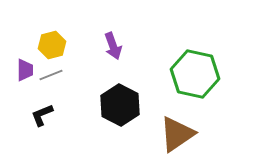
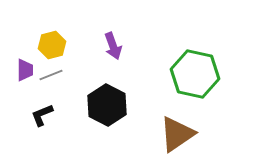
black hexagon: moved 13 px left
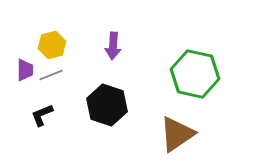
purple arrow: rotated 24 degrees clockwise
black hexagon: rotated 9 degrees counterclockwise
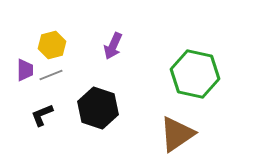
purple arrow: rotated 20 degrees clockwise
black hexagon: moved 9 px left, 3 px down
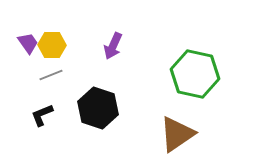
yellow hexagon: rotated 16 degrees clockwise
purple trapezoid: moved 3 px right, 27 px up; rotated 35 degrees counterclockwise
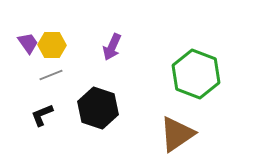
purple arrow: moved 1 px left, 1 px down
green hexagon: moved 1 px right; rotated 9 degrees clockwise
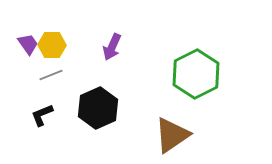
purple trapezoid: moved 1 px down
green hexagon: rotated 12 degrees clockwise
black hexagon: rotated 18 degrees clockwise
brown triangle: moved 5 px left, 1 px down
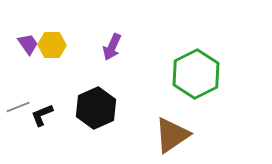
gray line: moved 33 px left, 32 px down
black hexagon: moved 2 px left
